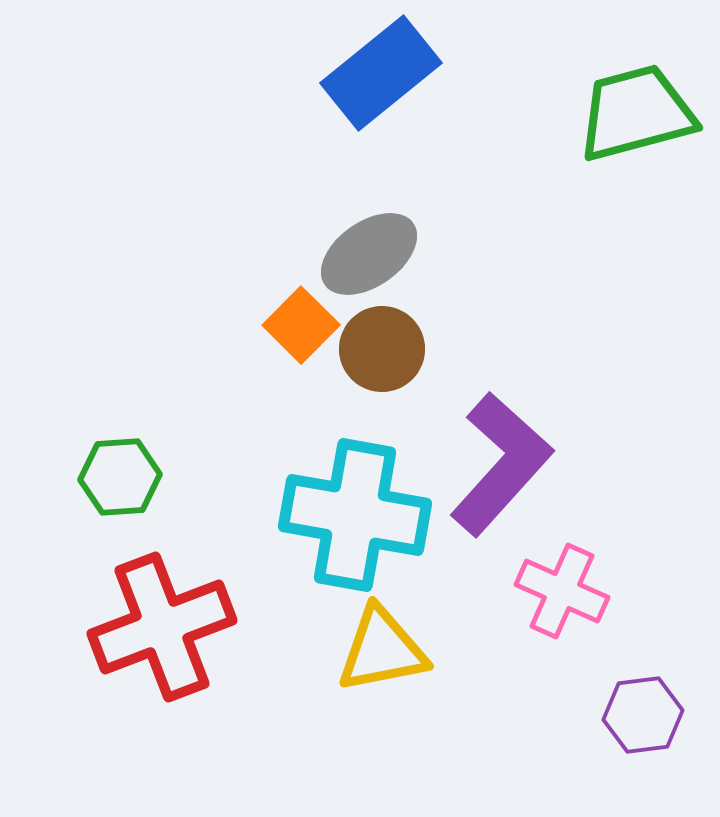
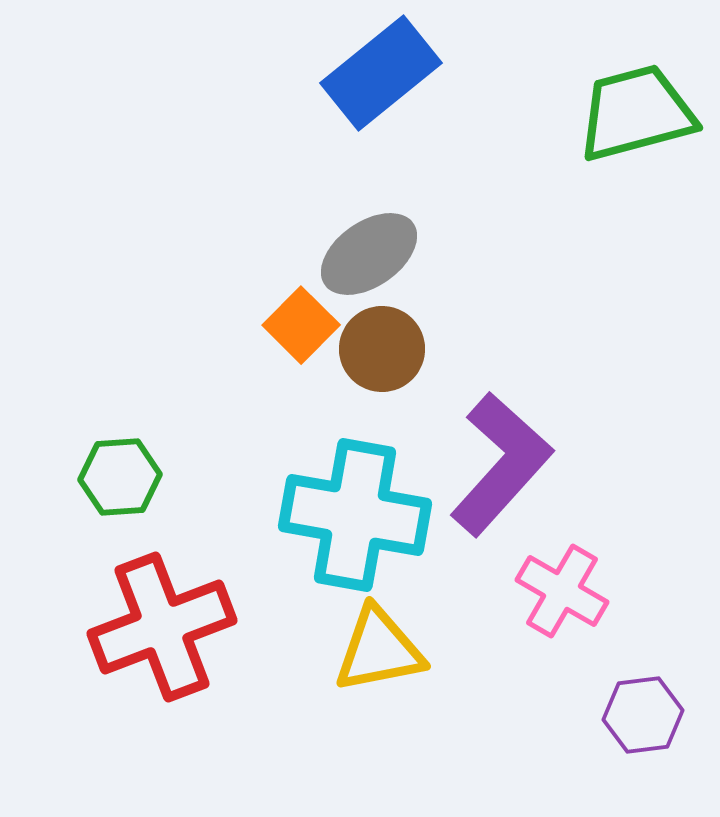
pink cross: rotated 6 degrees clockwise
yellow triangle: moved 3 px left
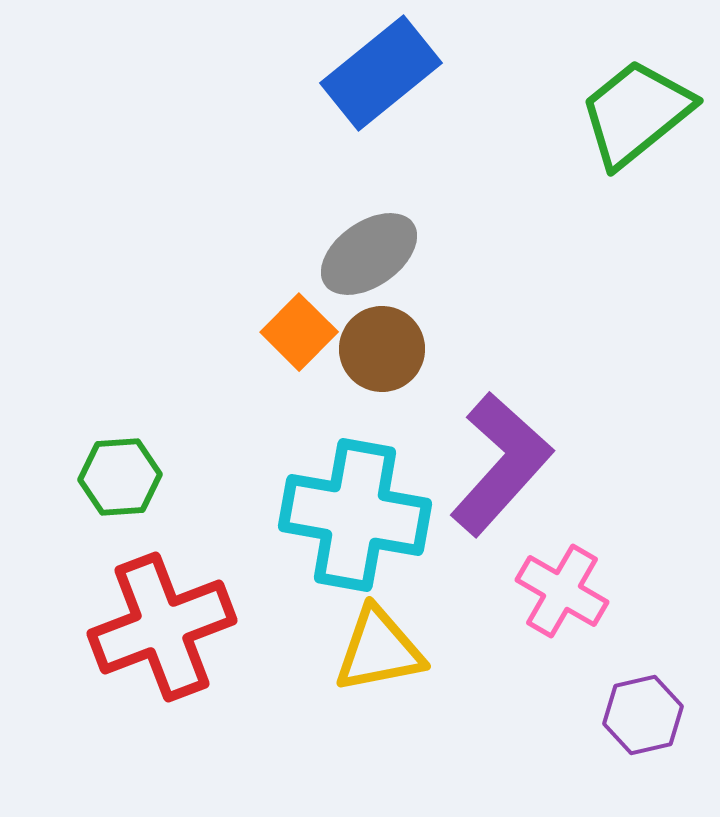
green trapezoid: rotated 24 degrees counterclockwise
orange square: moved 2 px left, 7 px down
purple hexagon: rotated 6 degrees counterclockwise
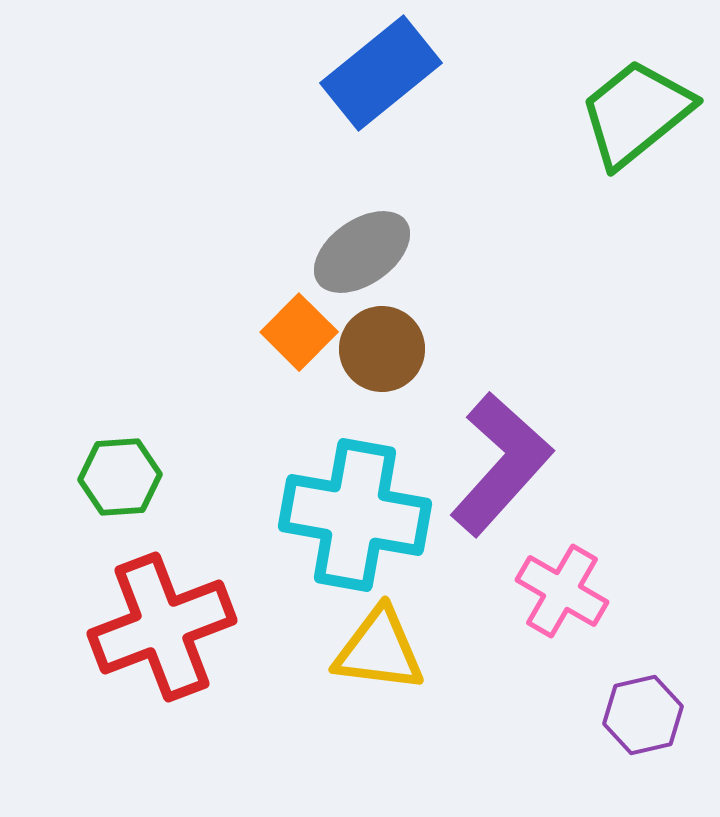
gray ellipse: moved 7 px left, 2 px up
yellow triangle: rotated 18 degrees clockwise
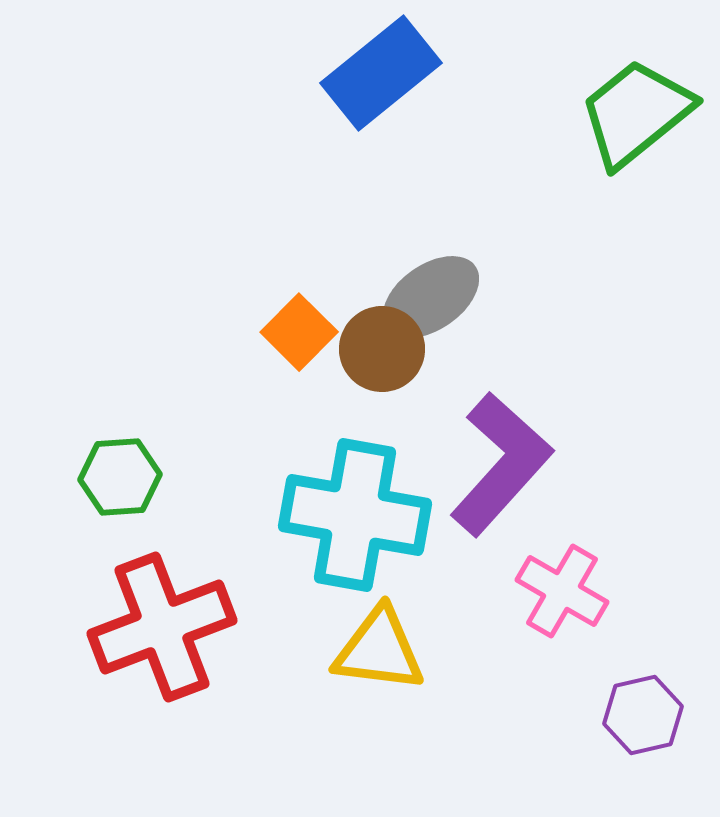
gray ellipse: moved 69 px right, 45 px down
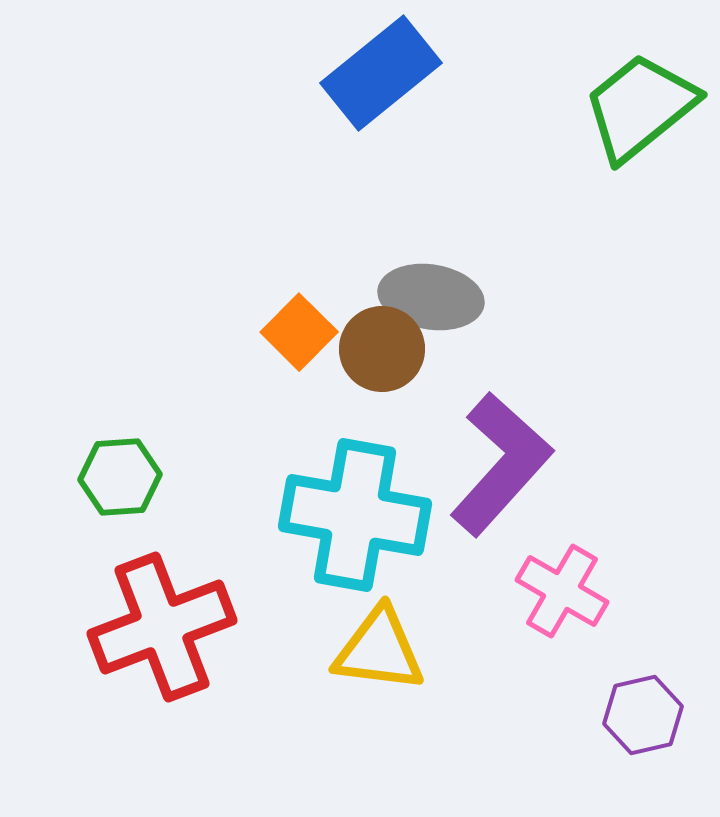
green trapezoid: moved 4 px right, 6 px up
gray ellipse: rotated 44 degrees clockwise
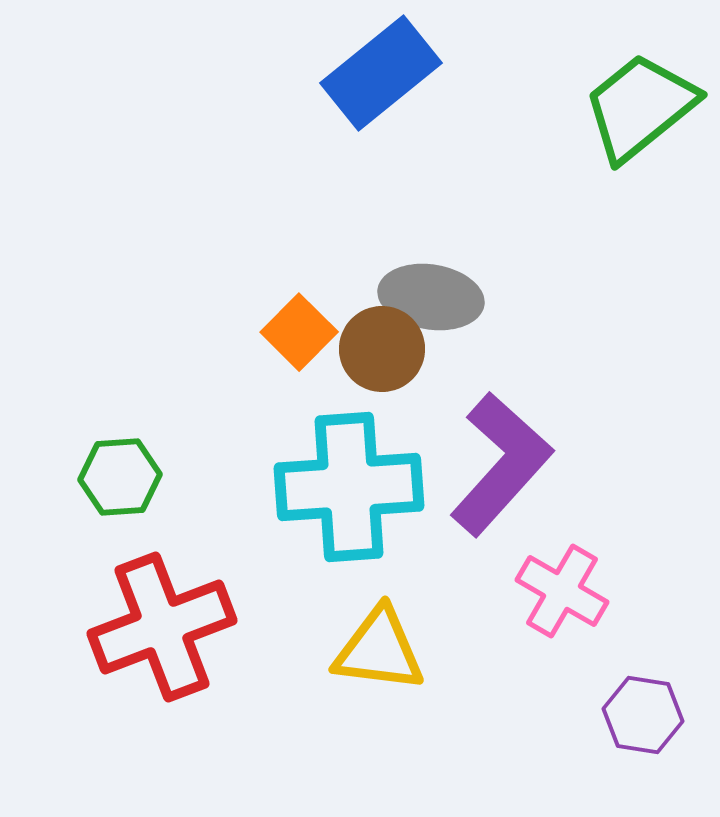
cyan cross: moved 6 px left, 28 px up; rotated 14 degrees counterclockwise
purple hexagon: rotated 22 degrees clockwise
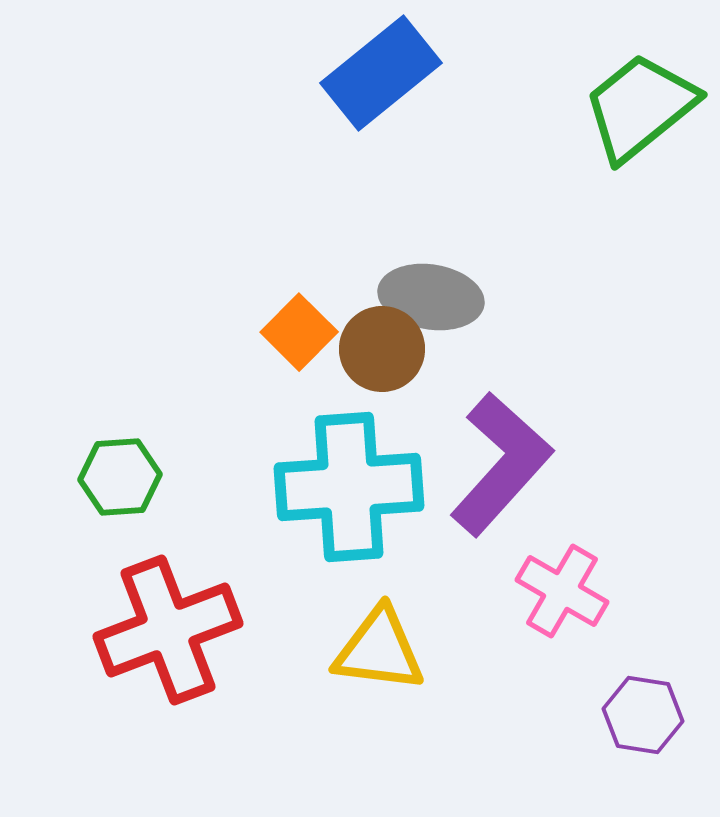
red cross: moved 6 px right, 3 px down
